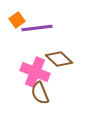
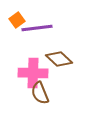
pink cross: moved 2 px left, 1 px down; rotated 20 degrees counterclockwise
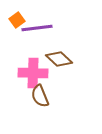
brown semicircle: moved 3 px down
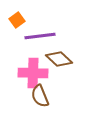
purple line: moved 3 px right, 8 px down
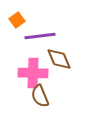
brown diamond: rotated 24 degrees clockwise
